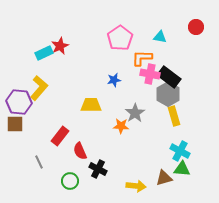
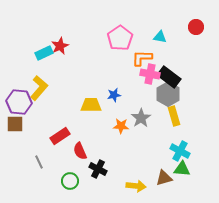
blue star: moved 15 px down
gray star: moved 6 px right, 5 px down
red rectangle: rotated 18 degrees clockwise
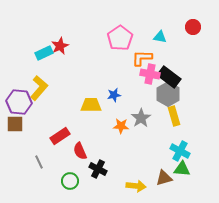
red circle: moved 3 px left
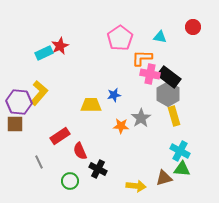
yellow L-shape: moved 5 px down
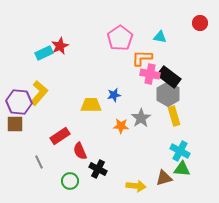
red circle: moved 7 px right, 4 px up
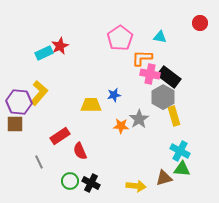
gray hexagon: moved 5 px left, 3 px down
gray star: moved 2 px left, 1 px down
black cross: moved 7 px left, 14 px down
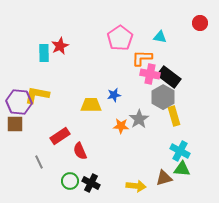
cyan rectangle: rotated 66 degrees counterclockwise
yellow L-shape: moved 2 px left, 2 px down; rotated 120 degrees counterclockwise
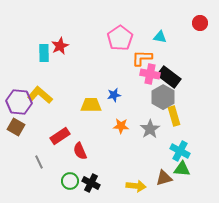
yellow L-shape: moved 3 px right; rotated 30 degrees clockwise
gray star: moved 11 px right, 10 px down
brown square: moved 1 px right, 3 px down; rotated 30 degrees clockwise
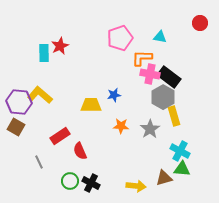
pink pentagon: rotated 15 degrees clockwise
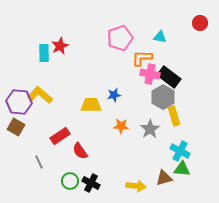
red semicircle: rotated 12 degrees counterclockwise
